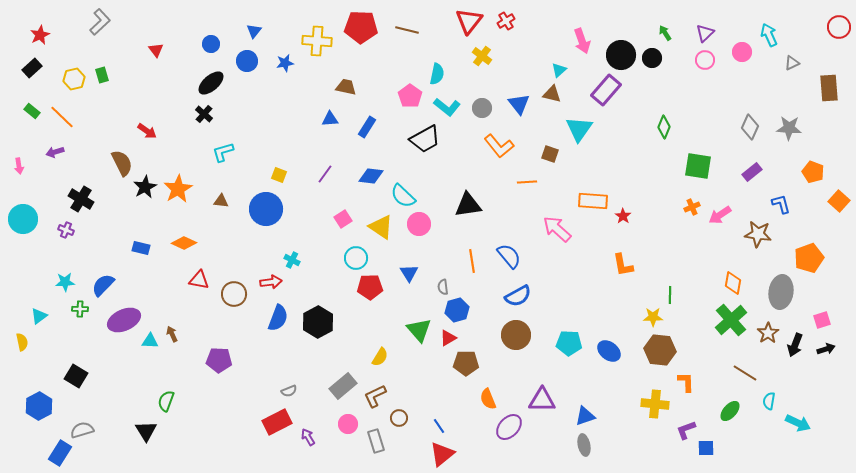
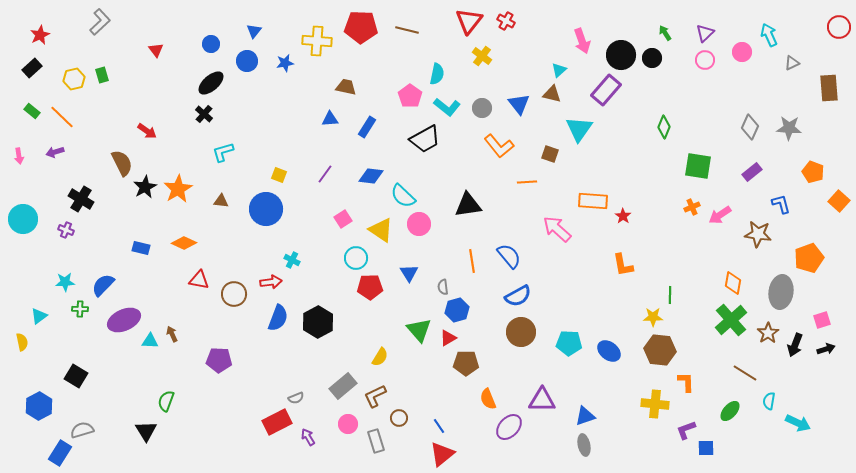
red cross at (506, 21): rotated 30 degrees counterclockwise
pink arrow at (19, 166): moved 10 px up
yellow triangle at (381, 227): moved 3 px down
brown circle at (516, 335): moved 5 px right, 3 px up
gray semicircle at (289, 391): moved 7 px right, 7 px down
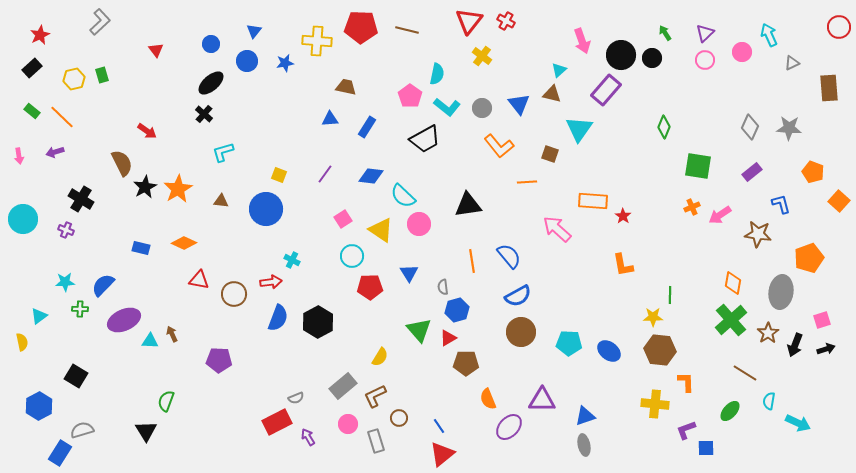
cyan circle at (356, 258): moved 4 px left, 2 px up
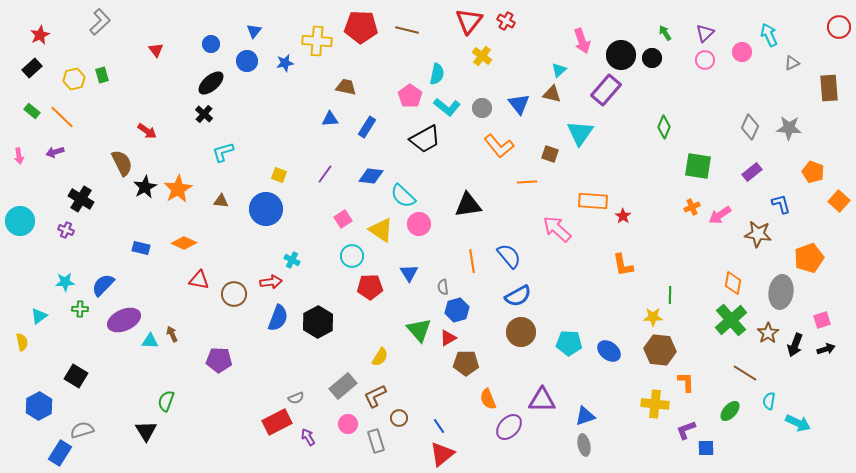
cyan triangle at (579, 129): moved 1 px right, 4 px down
cyan circle at (23, 219): moved 3 px left, 2 px down
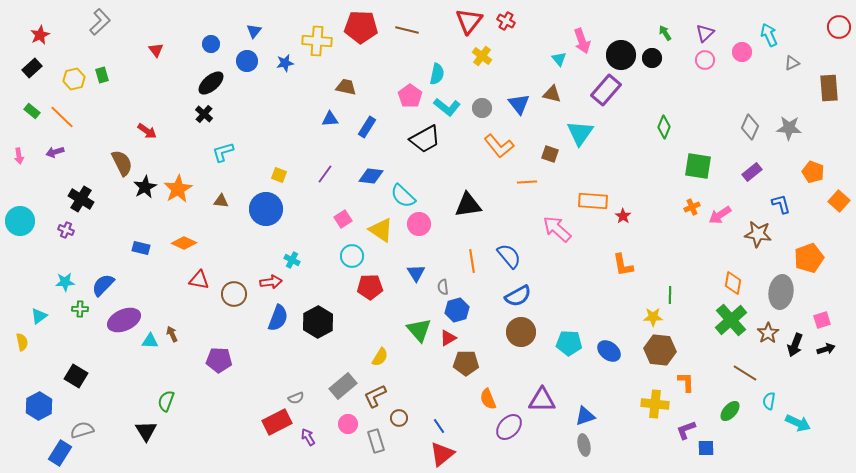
cyan triangle at (559, 70): moved 11 px up; rotated 28 degrees counterclockwise
blue triangle at (409, 273): moved 7 px right
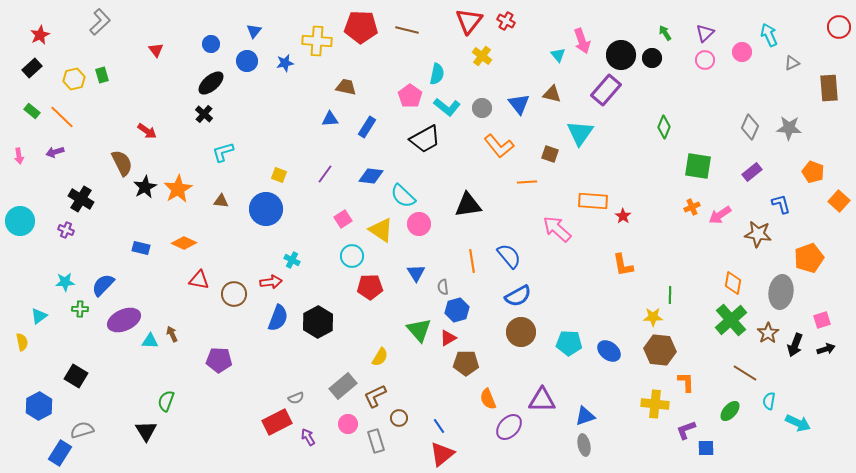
cyan triangle at (559, 59): moved 1 px left, 4 px up
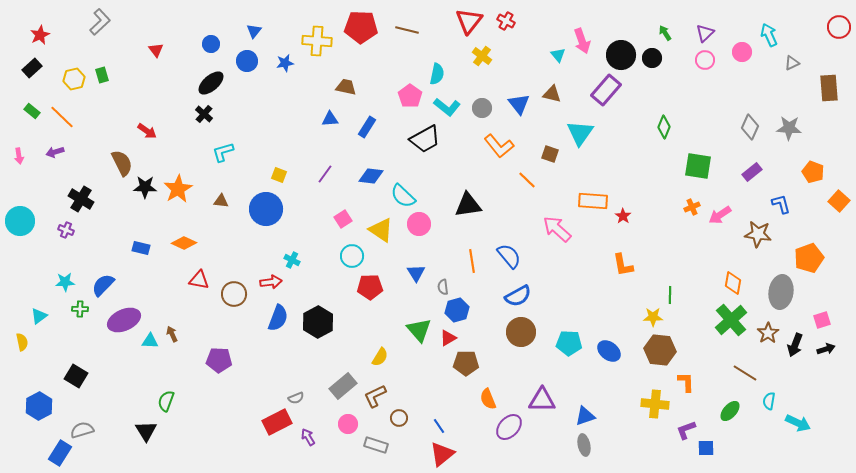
orange line at (527, 182): moved 2 px up; rotated 48 degrees clockwise
black star at (145, 187): rotated 30 degrees clockwise
gray rectangle at (376, 441): moved 4 px down; rotated 55 degrees counterclockwise
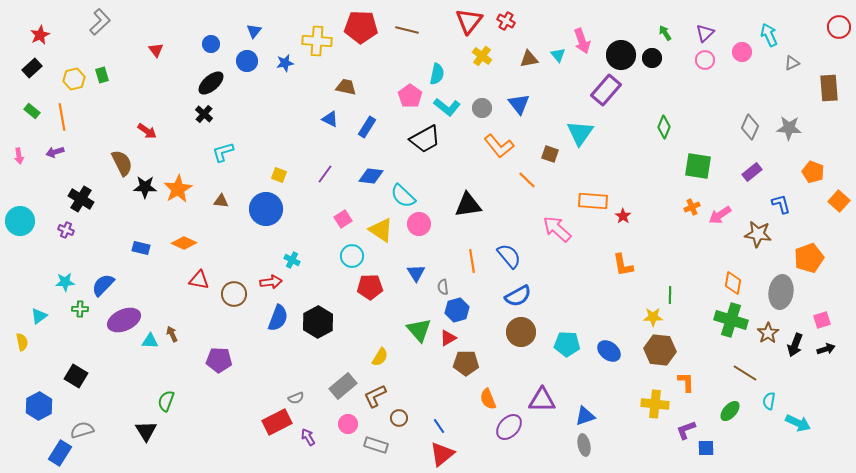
brown triangle at (552, 94): moved 23 px left, 35 px up; rotated 24 degrees counterclockwise
orange line at (62, 117): rotated 36 degrees clockwise
blue triangle at (330, 119): rotated 30 degrees clockwise
green cross at (731, 320): rotated 32 degrees counterclockwise
cyan pentagon at (569, 343): moved 2 px left, 1 px down
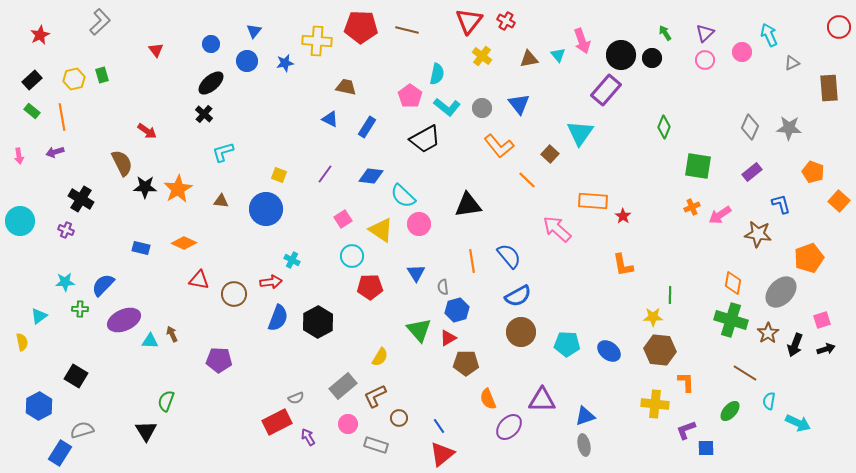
black rectangle at (32, 68): moved 12 px down
brown square at (550, 154): rotated 24 degrees clockwise
gray ellipse at (781, 292): rotated 36 degrees clockwise
